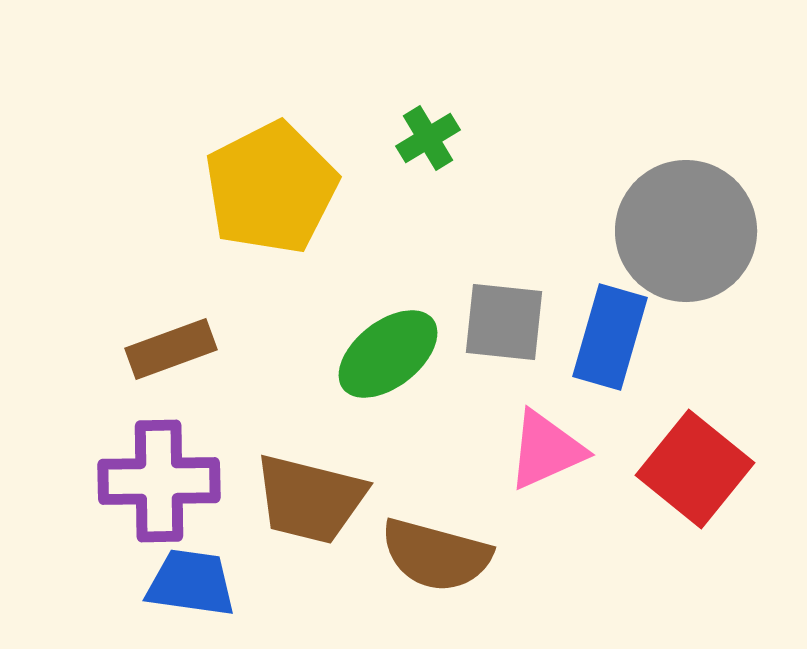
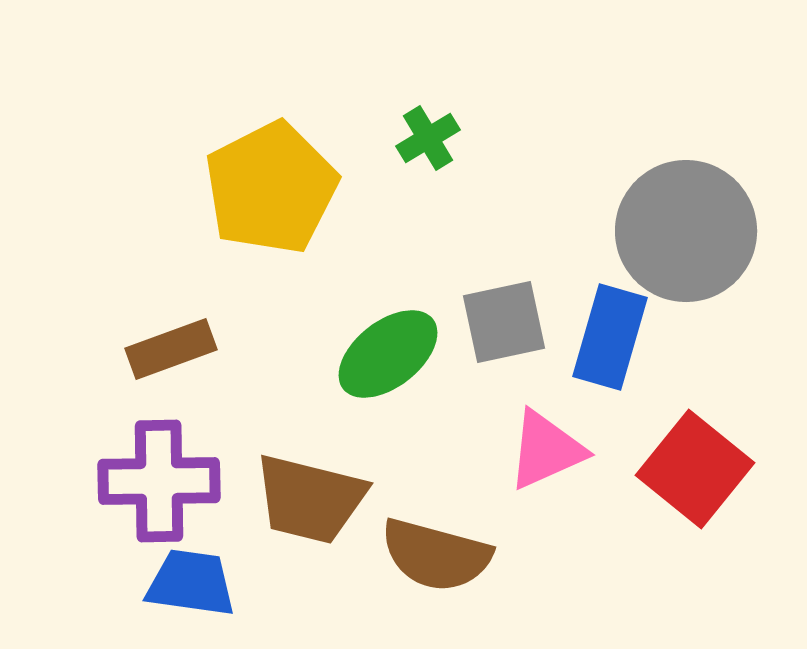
gray square: rotated 18 degrees counterclockwise
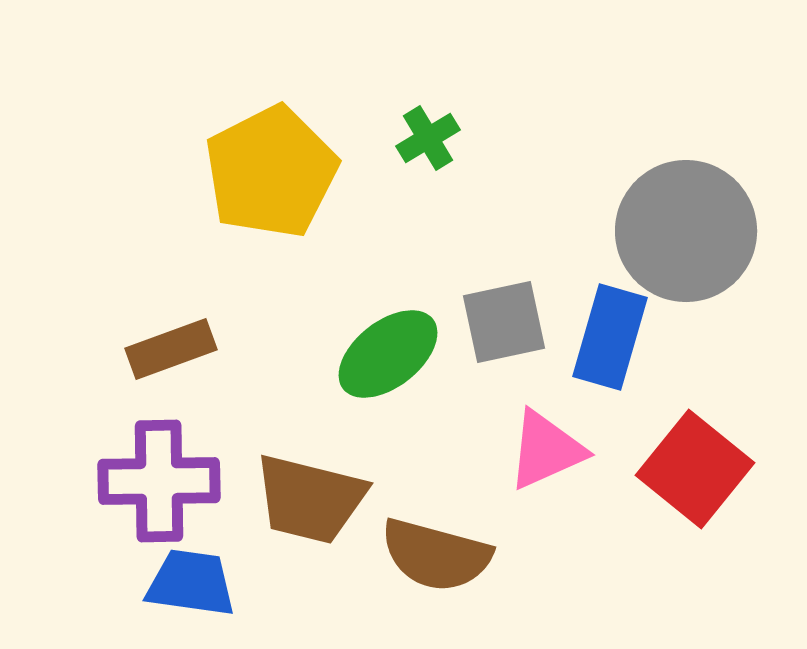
yellow pentagon: moved 16 px up
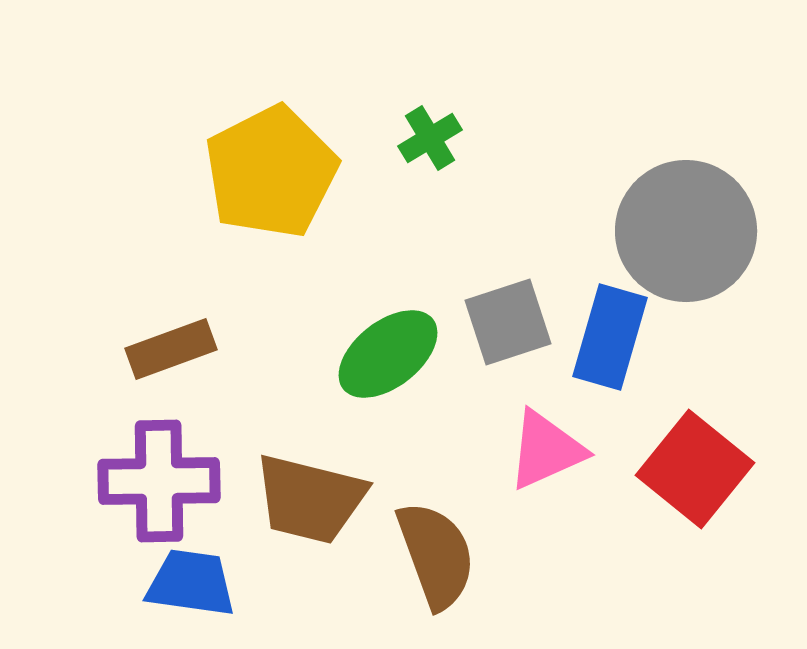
green cross: moved 2 px right
gray square: moved 4 px right; rotated 6 degrees counterclockwise
brown semicircle: rotated 125 degrees counterclockwise
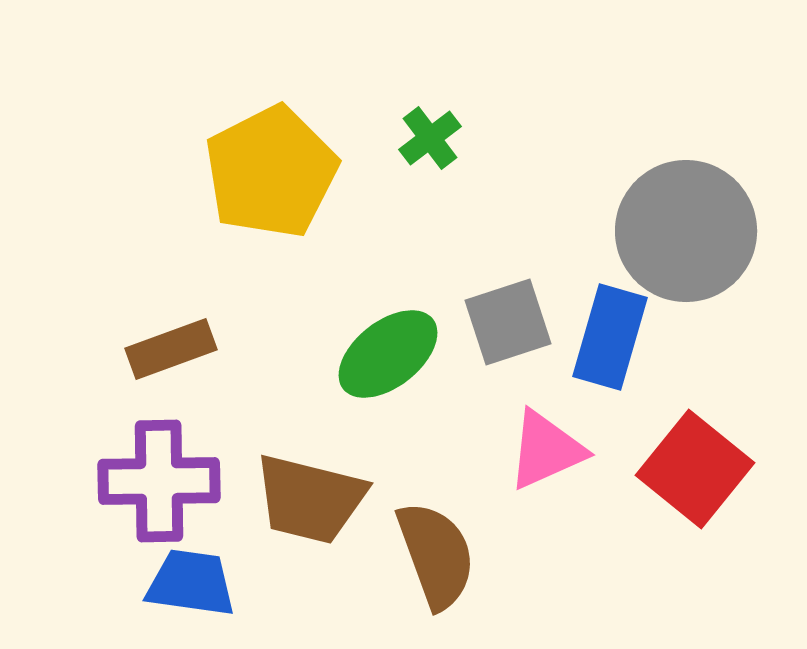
green cross: rotated 6 degrees counterclockwise
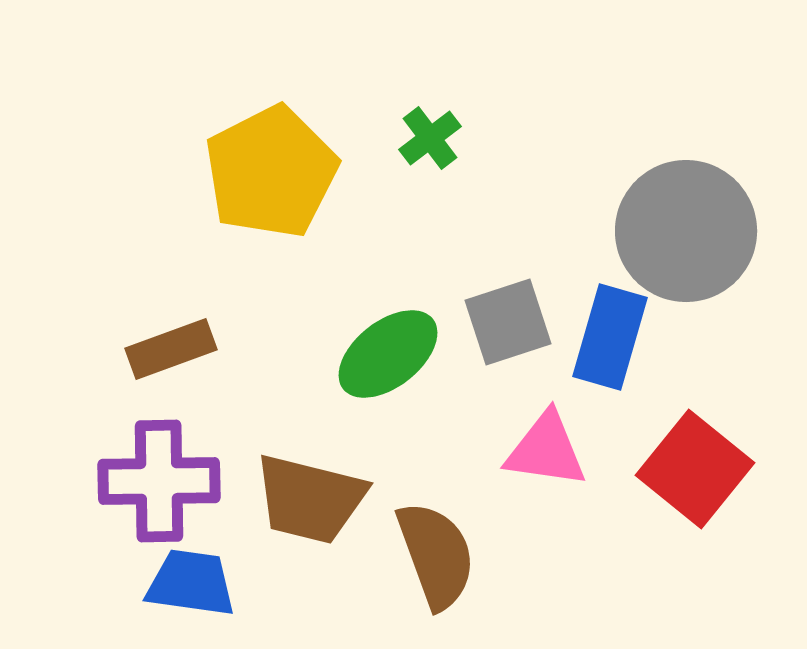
pink triangle: rotated 32 degrees clockwise
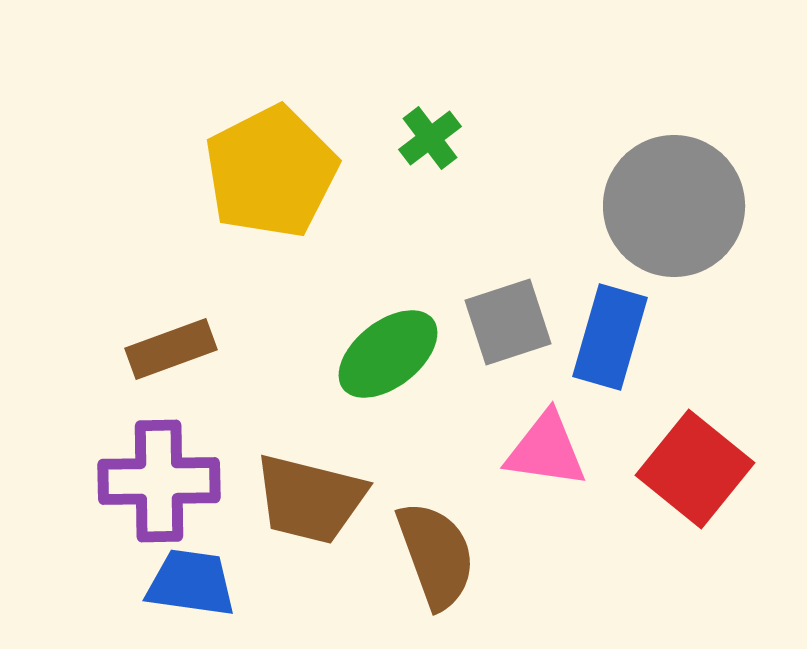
gray circle: moved 12 px left, 25 px up
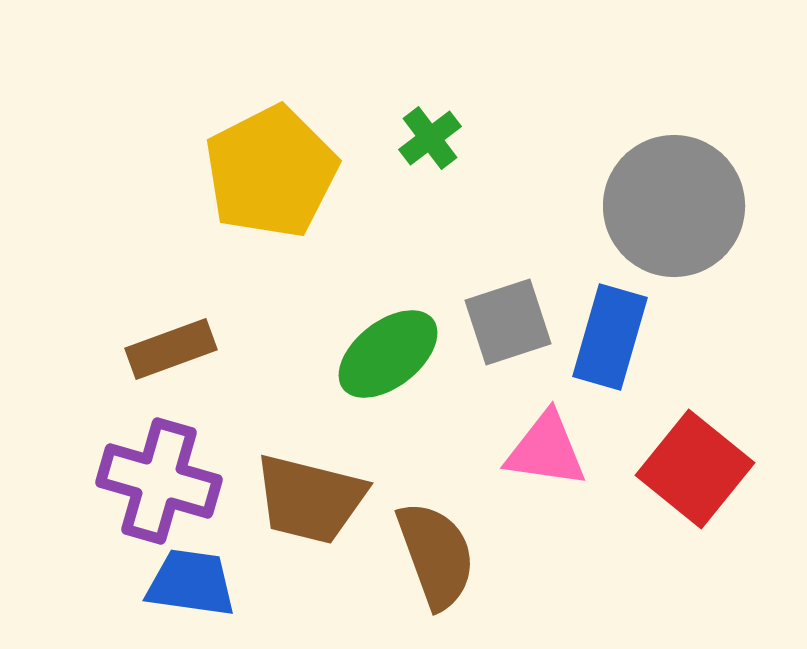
purple cross: rotated 17 degrees clockwise
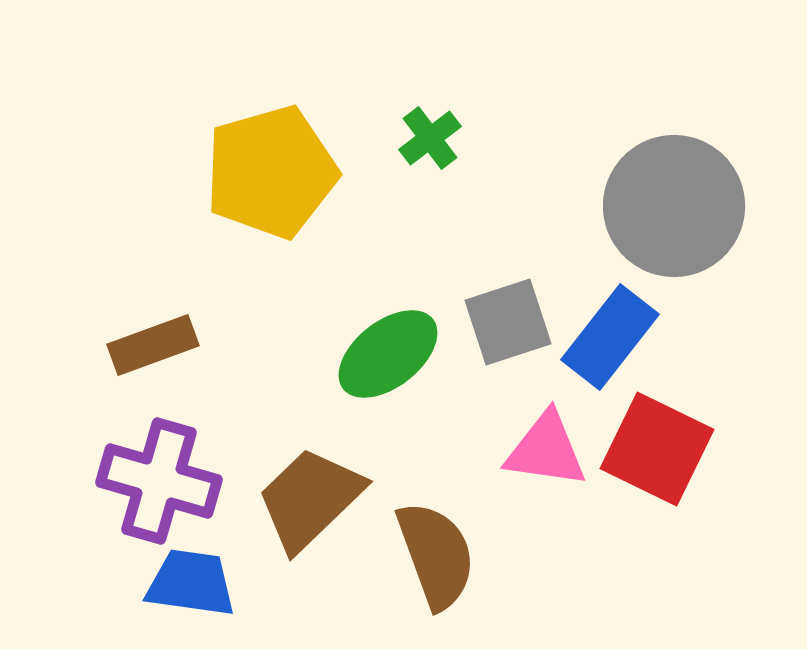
yellow pentagon: rotated 11 degrees clockwise
blue rectangle: rotated 22 degrees clockwise
brown rectangle: moved 18 px left, 4 px up
red square: moved 38 px left, 20 px up; rotated 13 degrees counterclockwise
brown trapezoid: rotated 122 degrees clockwise
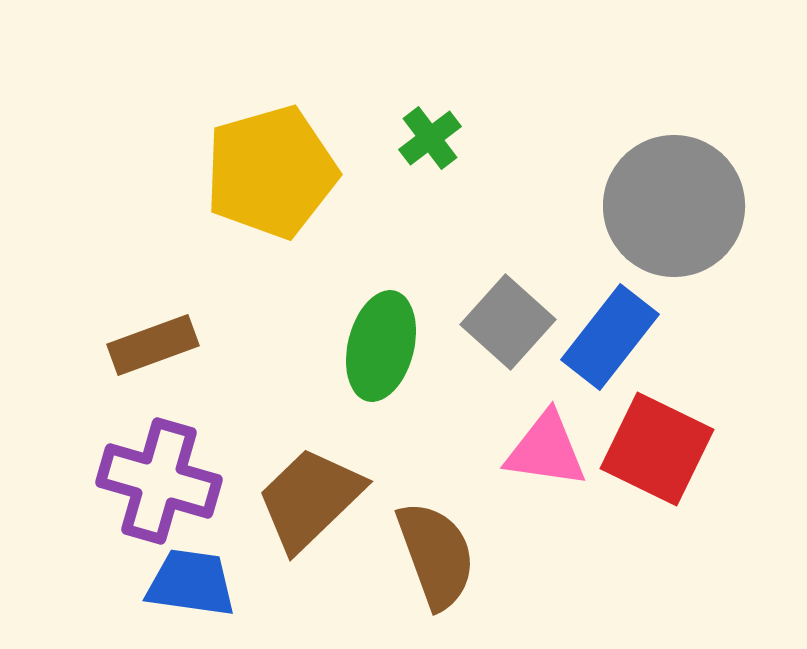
gray square: rotated 30 degrees counterclockwise
green ellipse: moved 7 px left, 8 px up; rotated 38 degrees counterclockwise
